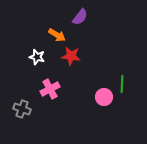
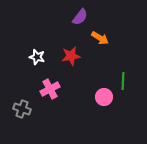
orange arrow: moved 43 px right, 3 px down
red star: rotated 18 degrees counterclockwise
green line: moved 1 px right, 3 px up
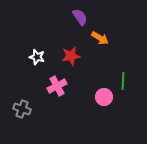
purple semicircle: rotated 72 degrees counterclockwise
pink cross: moved 7 px right, 3 px up
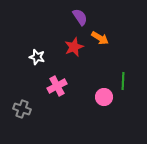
red star: moved 3 px right, 9 px up; rotated 12 degrees counterclockwise
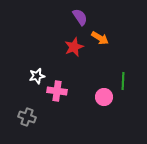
white star: moved 19 px down; rotated 28 degrees counterclockwise
pink cross: moved 5 px down; rotated 36 degrees clockwise
gray cross: moved 5 px right, 8 px down
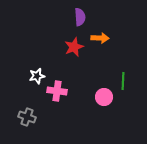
purple semicircle: rotated 30 degrees clockwise
orange arrow: rotated 30 degrees counterclockwise
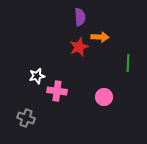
orange arrow: moved 1 px up
red star: moved 5 px right
green line: moved 5 px right, 18 px up
gray cross: moved 1 px left, 1 px down
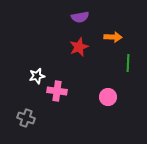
purple semicircle: rotated 84 degrees clockwise
orange arrow: moved 13 px right
pink circle: moved 4 px right
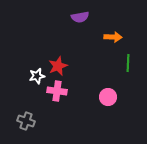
red star: moved 21 px left, 19 px down
gray cross: moved 3 px down
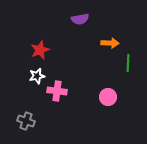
purple semicircle: moved 2 px down
orange arrow: moved 3 px left, 6 px down
red star: moved 18 px left, 16 px up
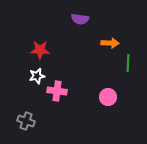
purple semicircle: rotated 18 degrees clockwise
red star: rotated 24 degrees clockwise
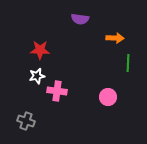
orange arrow: moved 5 px right, 5 px up
